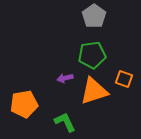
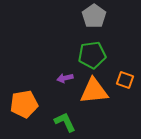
orange square: moved 1 px right, 1 px down
orange triangle: rotated 12 degrees clockwise
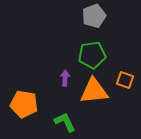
gray pentagon: rotated 15 degrees clockwise
purple arrow: rotated 105 degrees clockwise
orange pentagon: rotated 20 degrees clockwise
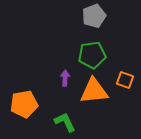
orange pentagon: rotated 20 degrees counterclockwise
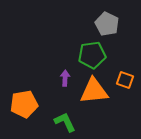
gray pentagon: moved 13 px right, 8 px down; rotated 25 degrees counterclockwise
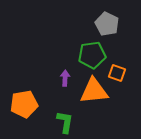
orange square: moved 8 px left, 7 px up
green L-shape: rotated 35 degrees clockwise
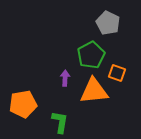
gray pentagon: moved 1 px right, 1 px up
green pentagon: moved 1 px left; rotated 20 degrees counterclockwise
orange pentagon: moved 1 px left
green L-shape: moved 5 px left
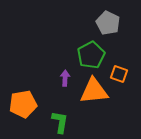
orange square: moved 2 px right, 1 px down
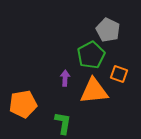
gray pentagon: moved 7 px down
green L-shape: moved 3 px right, 1 px down
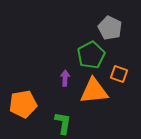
gray pentagon: moved 2 px right, 2 px up
